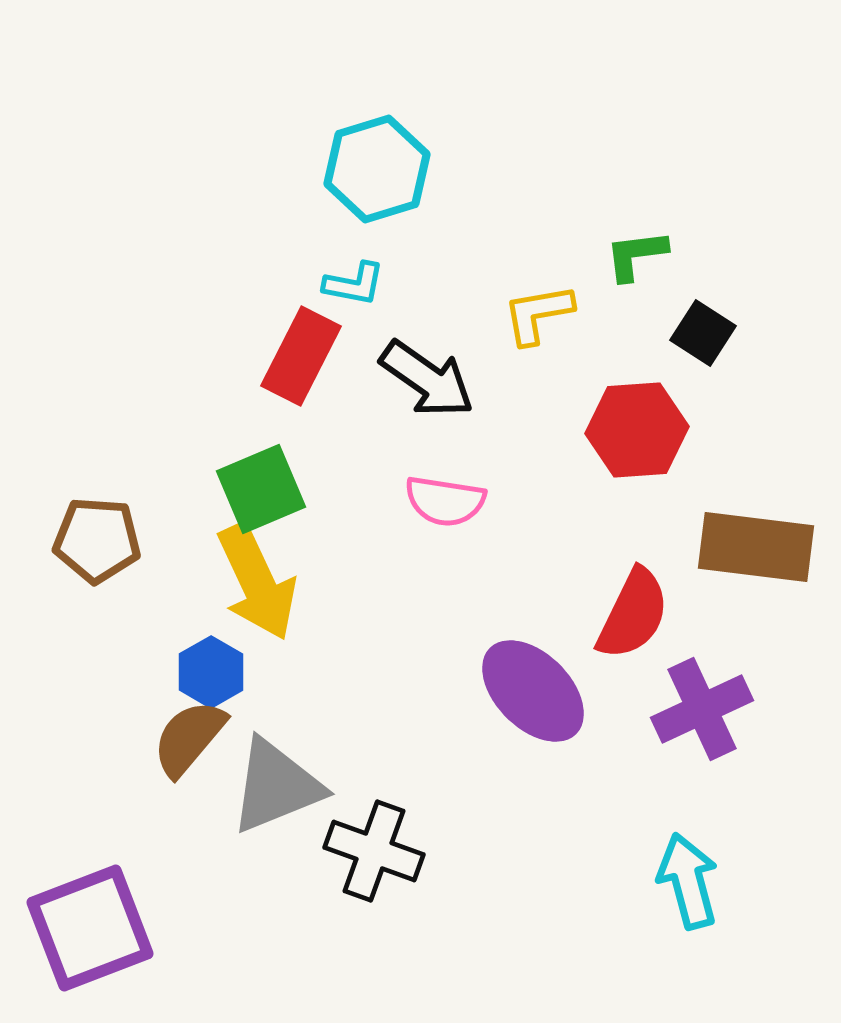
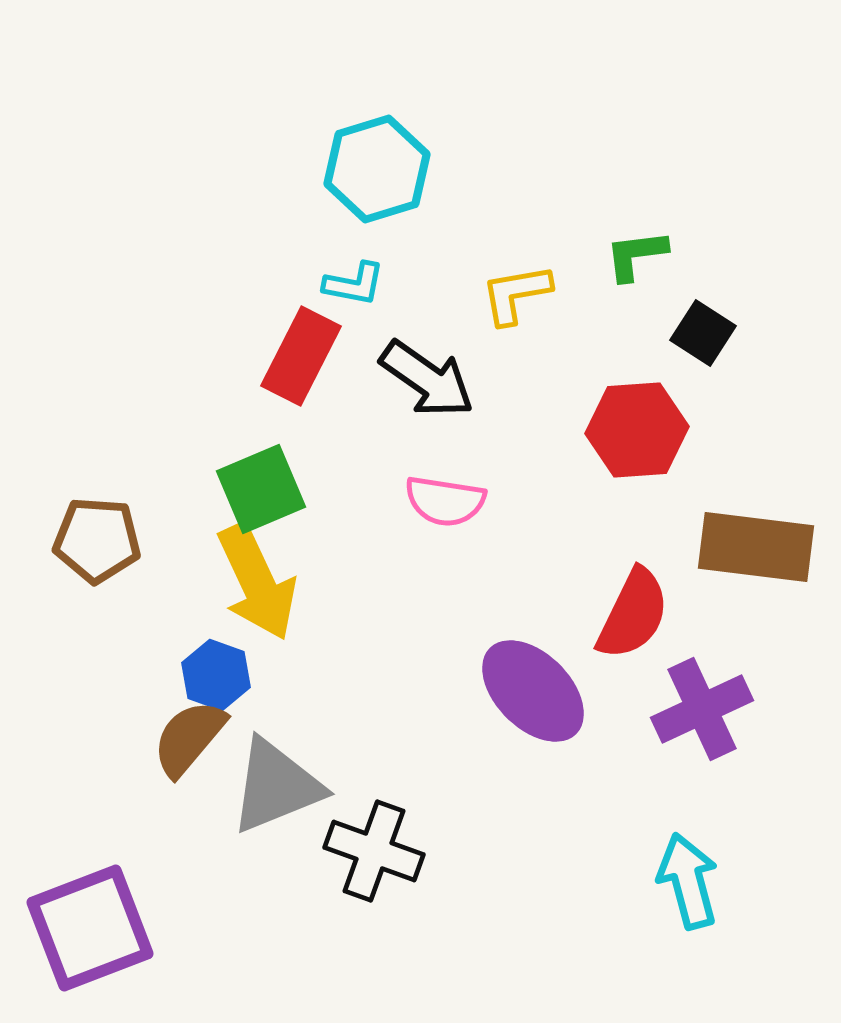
yellow L-shape: moved 22 px left, 20 px up
blue hexagon: moved 5 px right, 3 px down; rotated 10 degrees counterclockwise
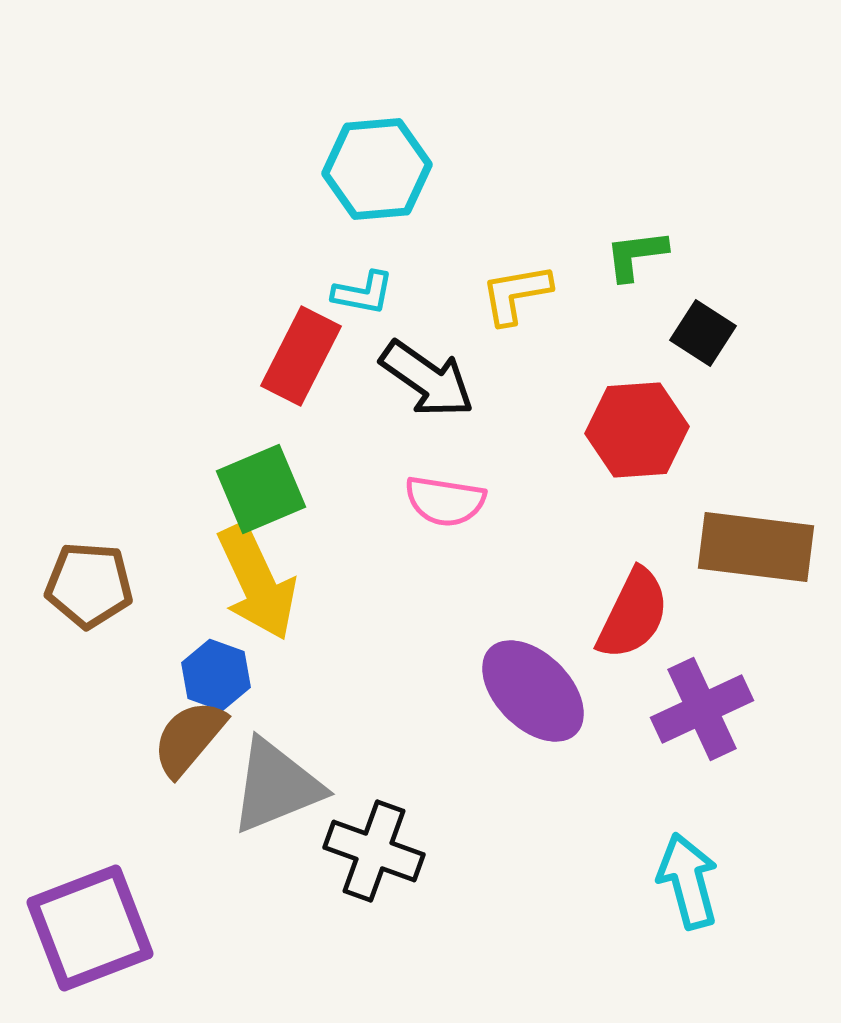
cyan hexagon: rotated 12 degrees clockwise
cyan L-shape: moved 9 px right, 9 px down
brown pentagon: moved 8 px left, 45 px down
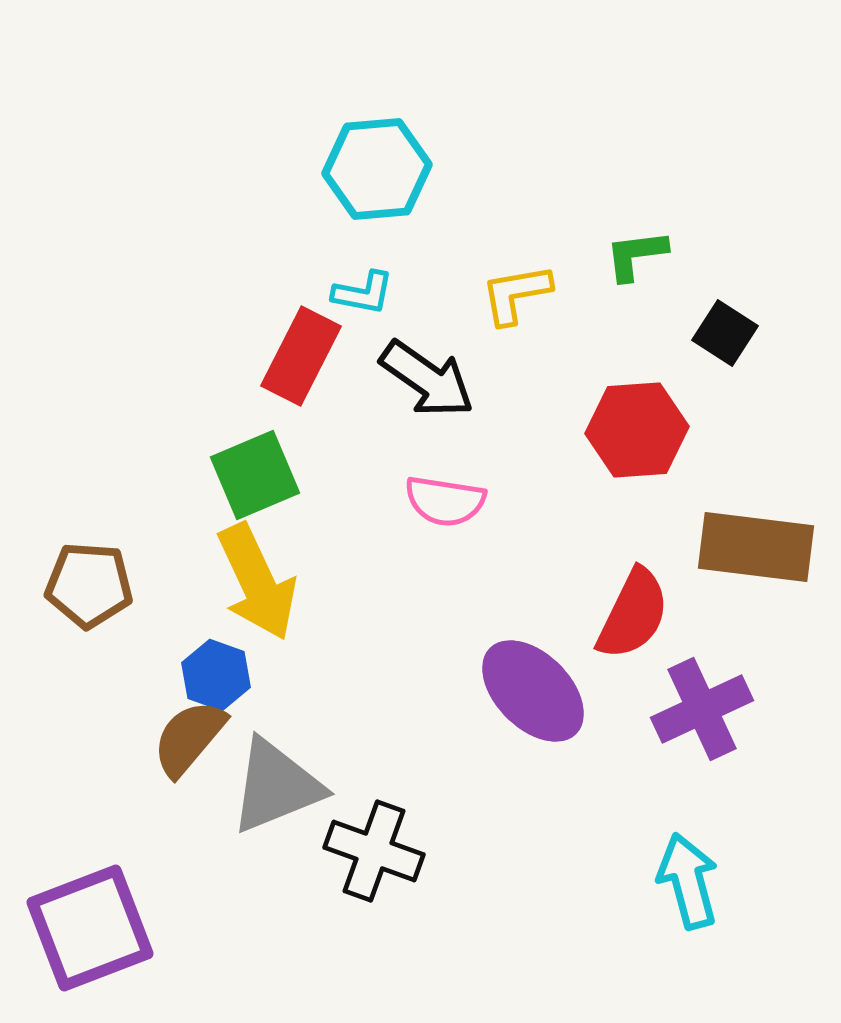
black square: moved 22 px right
green square: moved 6 px left, 14 px up
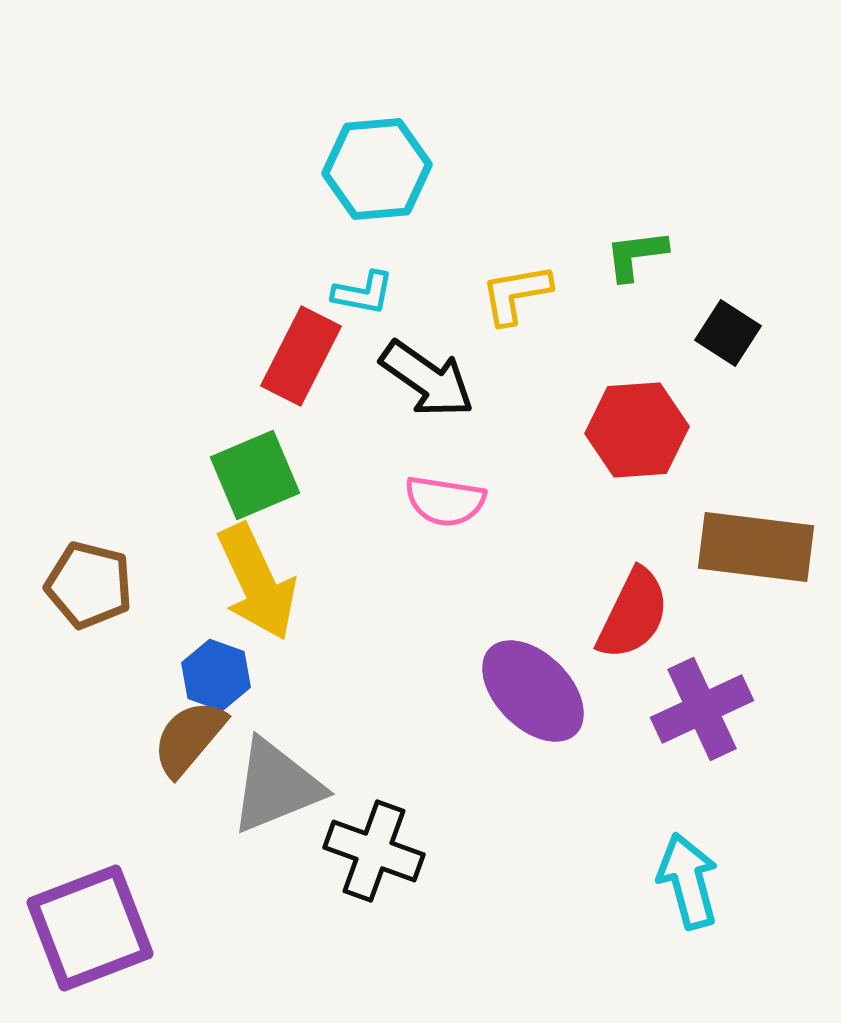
black square: moved 3 px right
brown pentagon: rotated 10 degrees clockwise
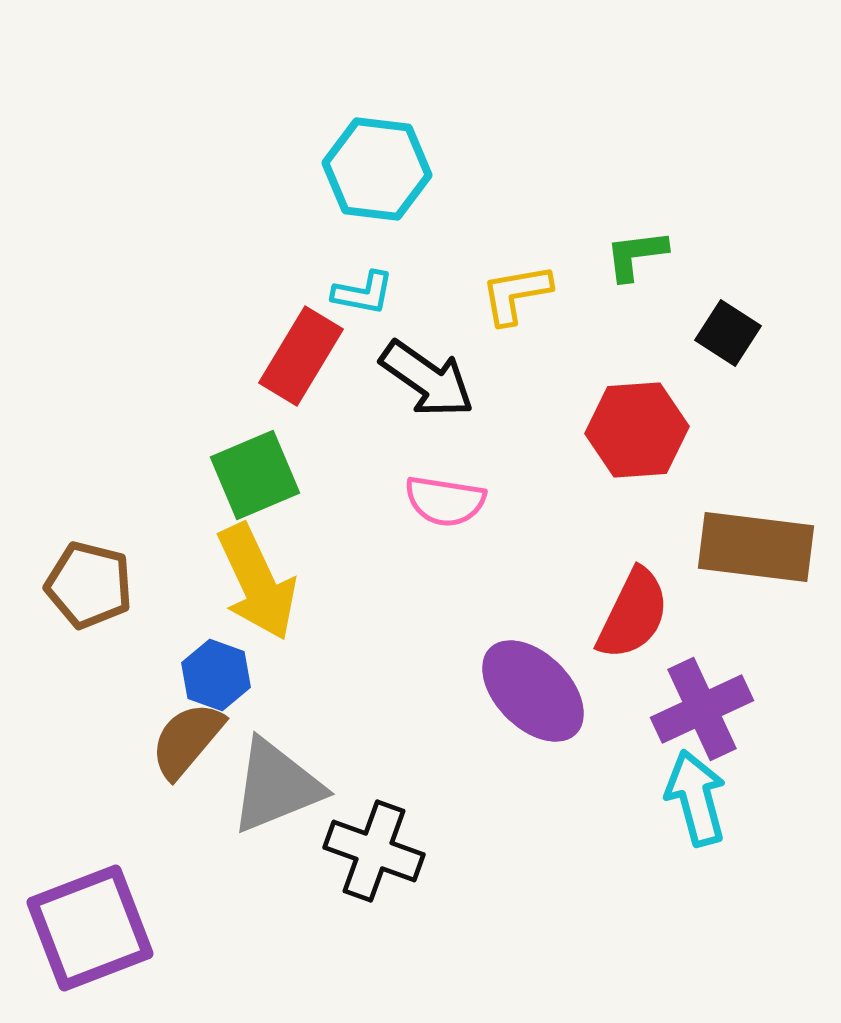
cyan hexagon: rotated 12 degrees clockwise
red rectangle: rotated 4 degrees clockwise
brown semicircle: moved 2 px left, 2 px down
cyan arrow: moved 8 px right, 83 px up
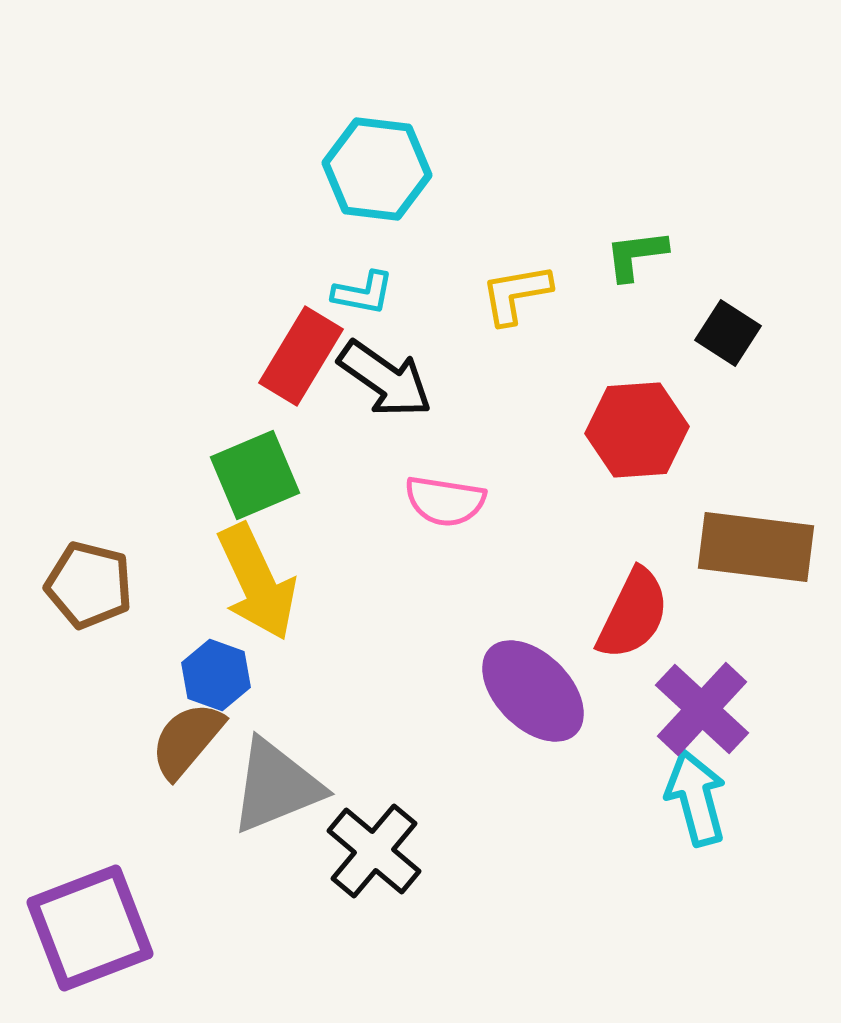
black arrow: moved 42 px left
purple cross: rotated 22 degrees counterclockwise
black cross: rotated 20 degrees clockwise
